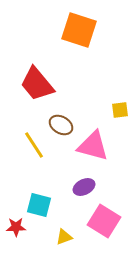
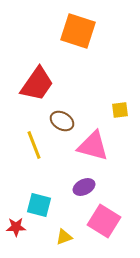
orange square: moved 1 px left, 1 px down
red trapezoid: rotated 105 degrees counterclockwise
brown ellipse: moved 1 px right, 4 px up
yellow line: rotated 12 degrees clockwise
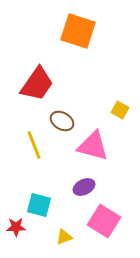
yellow square: rotated 36 degrees clockwise
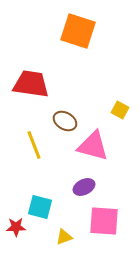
red trapezoid: moved 6 px left; rotated 117 degrees counterclockwise
brown ellipse: moved 3 px right
cyan square: moved 1 px right, 2 px down
pink square: rotated 28 degrees counterclockwise
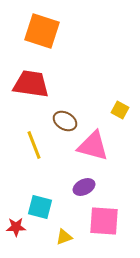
orange square: moved 36 px left
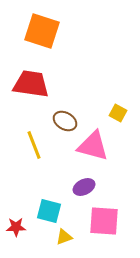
yellow square: moved 2 px left, 3 px down
cyan square: moved 9 px right, 4 px down
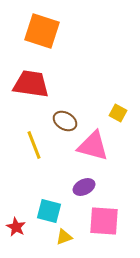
red star: rotated 30 degrees clockwise
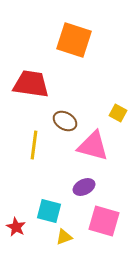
orange square: moved 32 px right, 9 px down
yellow line: rotated 28 degrees clockwise
pink square: rotated 12 degrees clockwise
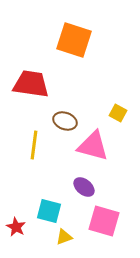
brown ellipse: rotated 10 degrees counterclockwise
purple ellipse: rotated 65 degrees clockwise
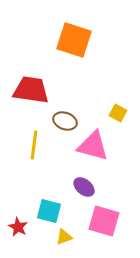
red trapezoid: moved 6 px down
red star: moved 2 px right
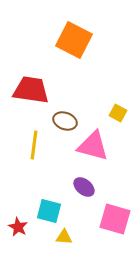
orange square: rotated 9 degrees clockwise
pink square: moved 11 px right, 2 px up
yellow triangle: rotated 24 degrees clockwise
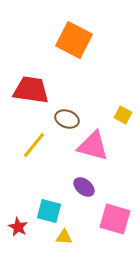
yellow square: moved 5 px right, 2 px down
brown ellipse: moved 2 px right, 2 px up
yellow line: rotated 32 degrees clockwise
